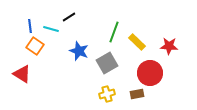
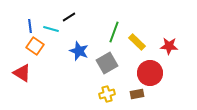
red triangle: moved 1 px up
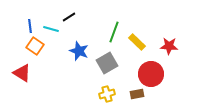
red circle: moved 1 px right, 1 px down
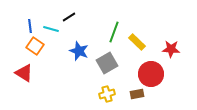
red star: moved 2 px right, 3 px down
red triangle: moved 2 px right
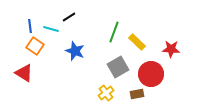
blue star: moved 4 px left
gray square: moved 11 px right, 4 px down
yellow cross: moved 1 px left, 1 px up; rotated 21 degrees counterclockwise
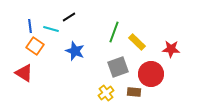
gray square: rotated 10 degrees clockwise
brown rectangle: moved 3 px left, 2 px up; rotated 16 degrees clockwise
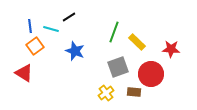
orange square: rotated 18 degrees clockwise
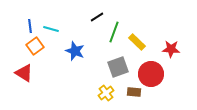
black line: moved 28 px right
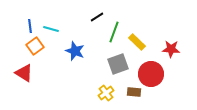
gray square: moved 3 px up
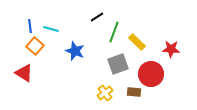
orange square: rotated 12 degrees counterclockwise
yellow cross: moved 1 px left
